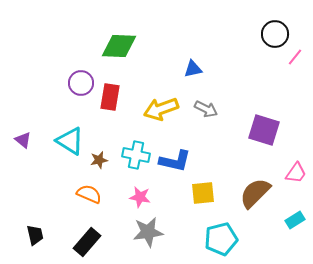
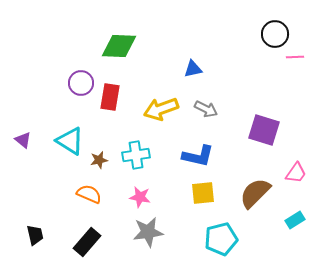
pink line: rotated 48 degrees clockwise
cyan cross: rotated 20 degrees counterclockwise
blue L-shape: moved 23 px right, 5 px up
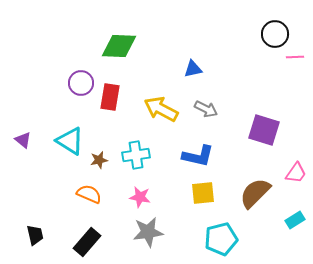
yellow arrow: rotated 48 degrees clockwise
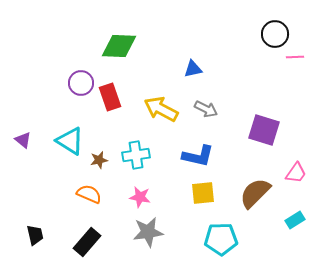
red rectangle: rotated 28 degrees counterclockwise
cyan pentagon: rotated 12 degrees clockwise
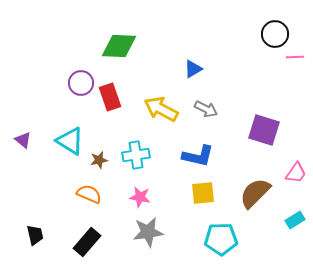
blue triangle: rotated 18 degrees counterclockwise
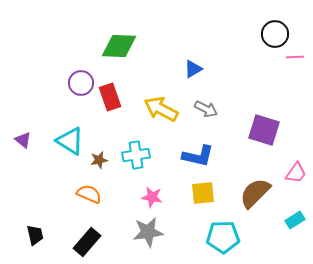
pink star: moved 12 px right
cyan pentagon: moved 2 px right, 2 px up
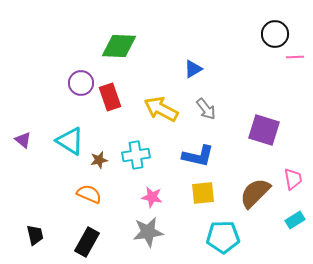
gray arrow: rotated 25 degrees clockwise
pink trapezoid: moved 3 px left, 6 px down; rotated 45 degrees counterclockwise
black rectangle: rotated 12 degrees counterclockwise
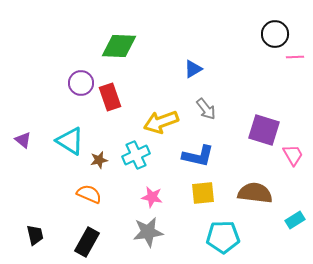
yellow arrow: moved 13 px down; rotated 48 degrees counterclockwise
cyan cross: rotated 16 degrees counterclockwise
pink trapezoid: moved 24 px up; rotated 20 degrees counterclockwise
brown semicircle: rotated 52 degrees clockwise
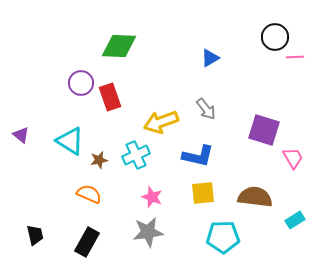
black circle: moved 3 px down
blue triangle: moved 17 px right, 11 px up
purple triangle: moved 2 px left, 5 px up
pink trapezoid: moved 3 px down
brown semicircle: moved 4 px down
pink star: rotated 10 degrees clockwise
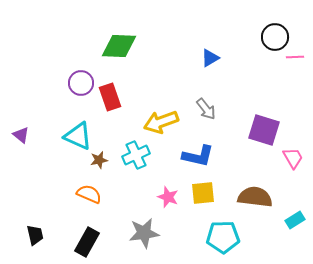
cyan triangle: moved 8 px right, 5 px up; rotated 8 degrees counterclockwise
pink star: moved 16 px right
gray star: moved 4 px left, 1 px down
